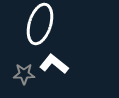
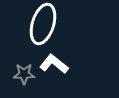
white ellipse: moved 3 px right
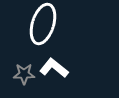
white L-shape: moved 4 px down
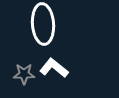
white ellipse: rotated 21 degrees counterclockwise
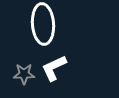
white L-shape: rotated 64 degrees counterclockwise
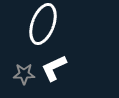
white ellipse: rotated 24 degrees clockwise
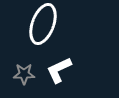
white L-shape: moved 5 px right, 2 px down
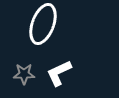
white L-shape: moved 3 px down
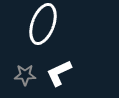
gray star: moved 1 px right, 1 px down
